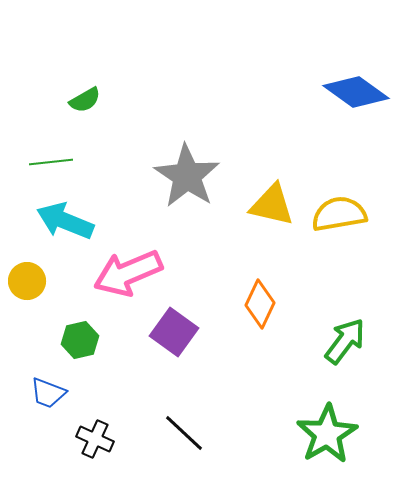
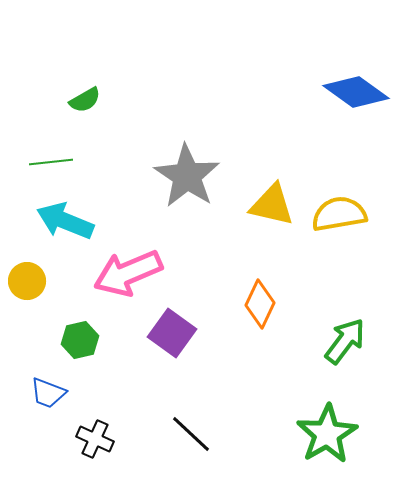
purple square: moved 2 px left, 1 px down
black line: moved 7 px right, 1 px down
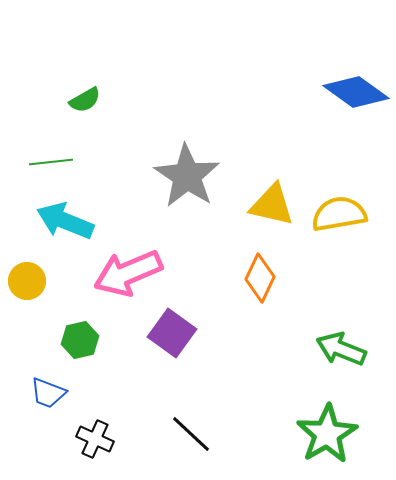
orange diamond: moved 26 px up
green arrow: moved 4 px left, 8 px down; rotated 105 degrees counterclockwise
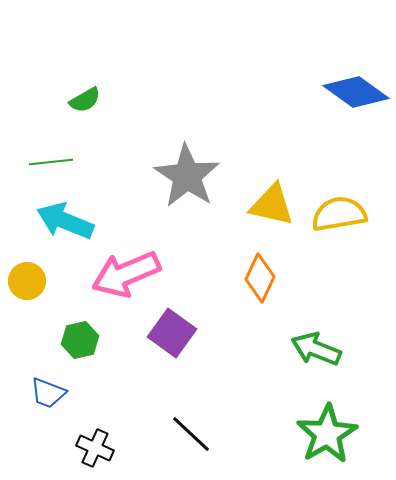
pink arrow: moved 2 px left, 1 px down
green arrow: moved 25 px left
black cross: moved 9 px down
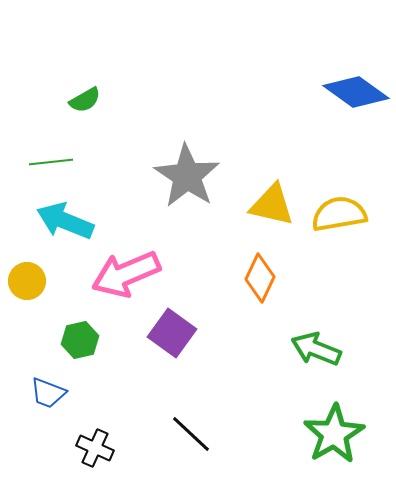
green star: moved 7 px right
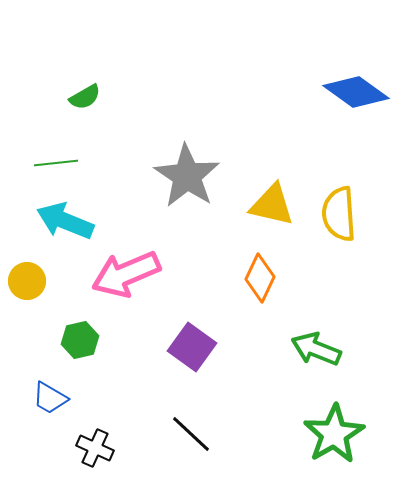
green semicircle: moved 3 px up
green line: moved 5 px right, 1 px down
yellow semicircle: rotated 84 degrees counterclockwise
purple square: moved 20 px right, 14 px down
blue trapezoid: moved 2 px right, 5 px down; rotated 9 degrees clockwise
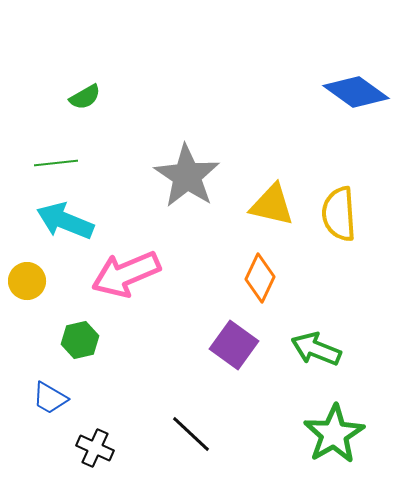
purple square: moved 42 px right, 2 px up
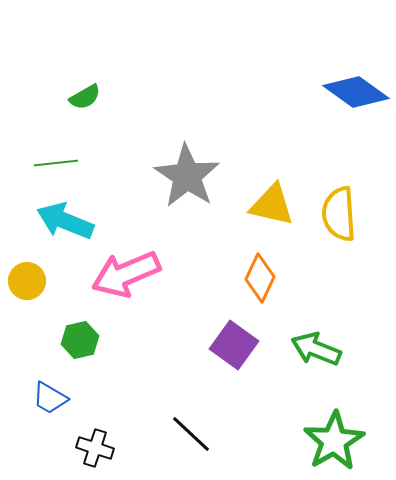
green star: moved 7 px down
black cross: rotated 6 degrees counterclockwise
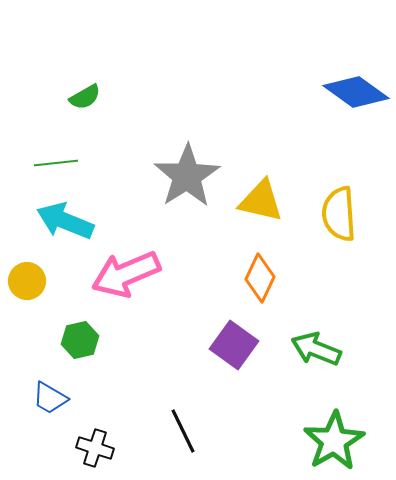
gray star: rotated 6 degrees clockwise
yellow triangle: moved 11 px left, 4 px up
black line: moved 8 px left, 3 px up; rotated 21 degrees clockwise
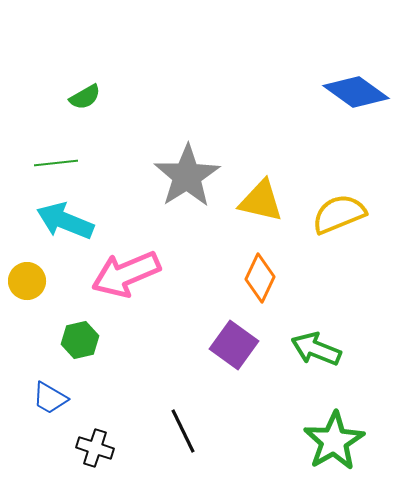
yellow semicircle: rotated 72 degrees clockwise
